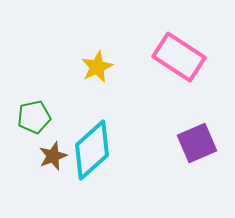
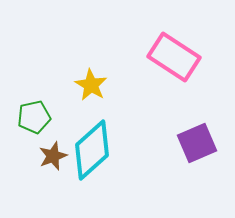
pink rectangle: moved 5 px left
yellow star: moved 6 px left, 18 px down; rotated 16 degrees counterclockwise
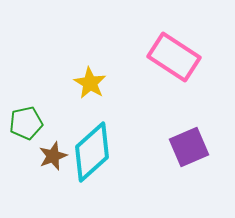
yellow star: moved 1 px left, 2 px up
green pentagon: moved 8 px left, 6 px down
purple square: moved 8 px left, 4 px down
cyan diamond: moved 2 px down
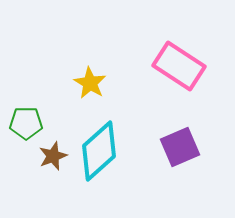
pink rectangle: moved 5 px right, 9 px down
green pentagon: rotated 12 degrees clockwise
purple square: moved 9 px left
cyan diamond: moved 7 px right, 1 px up
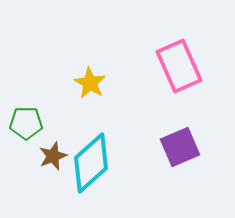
pink rectangle: rotated 33 degrees clockwise
cyan diamond: moved 8 px left, 12 px down
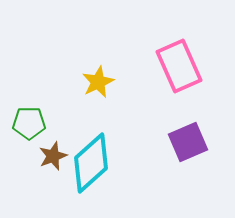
yellow star: moved 8 px right, 1 px up; rotated 16 degrees clockwise
green pentagon: moved 3 px right
purple square: moved 8 px right, 5 px up
